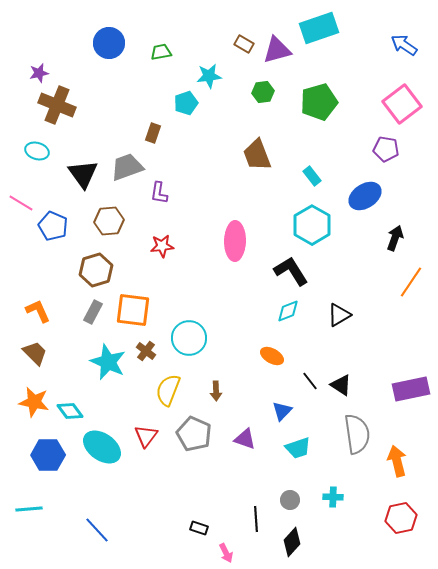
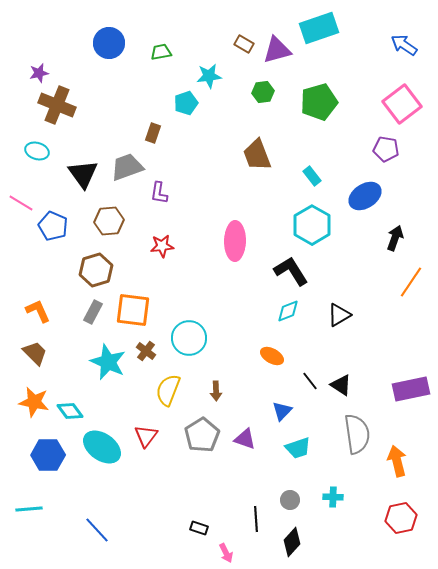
gray pentagon at (194, 434): moved 8 px right, 1 px down; rotated 16 degrees clockwise
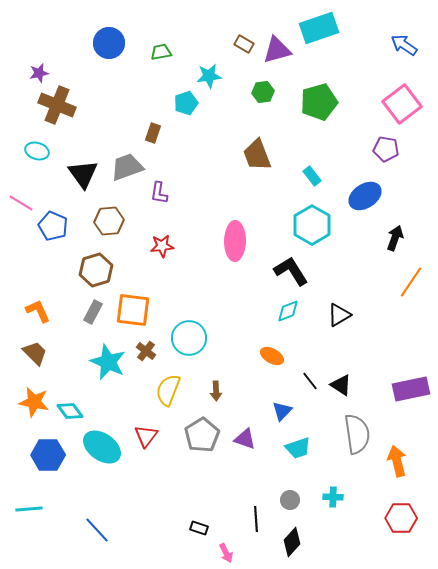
red hexagon at (401, 518): rotated 12 degrees clockwise
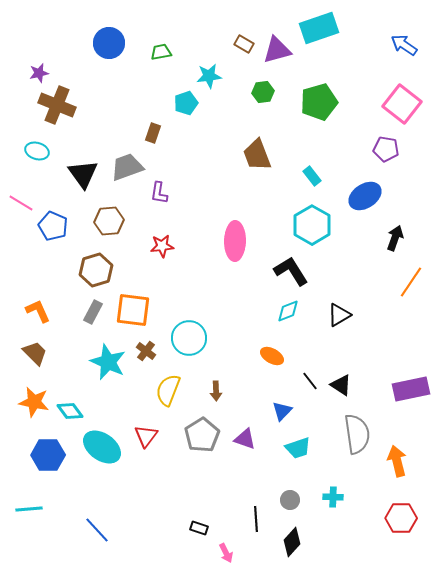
pink square at (402, 104): rotated 15 degrees counterclockwise
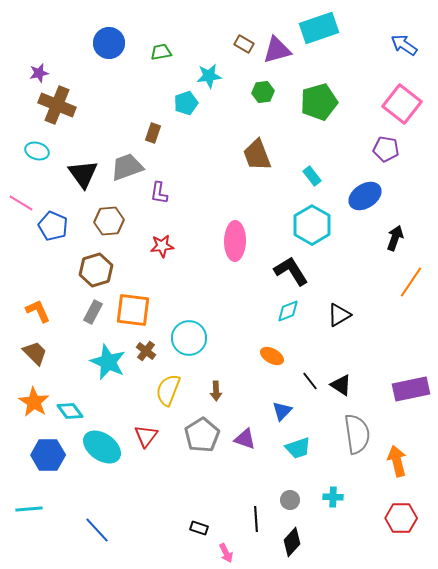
orange star at (34, 402): rotated 20 degrees clockwise
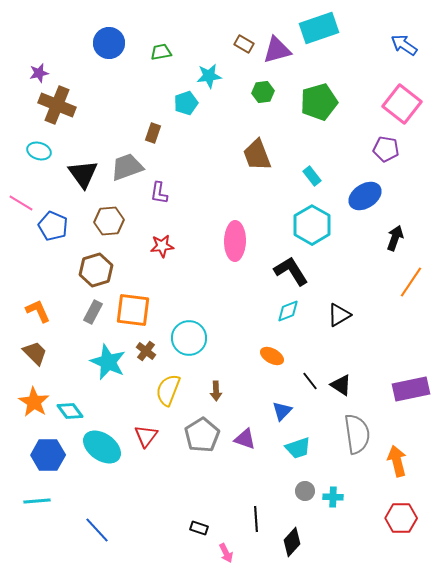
cyan ellipse at (37, 151): moved 2 px right
gray circle at (290, 500): moved 15 px right, 9 px up
cyan line at (29, 509): moved 8 px right, 8 px up
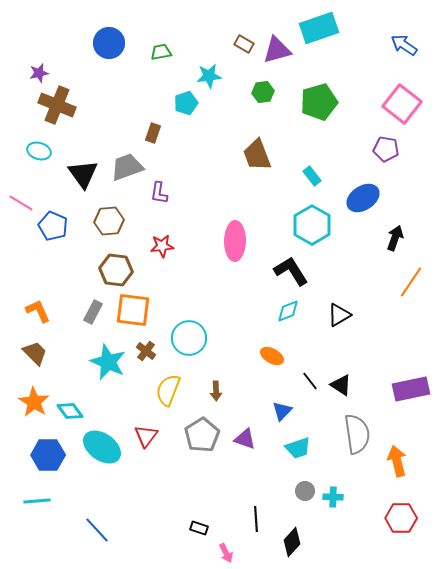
blue ellipse at (365, 196): moved 2 px left, 2 px down
brown hexagon at (96, 270): moved 20 px right; rotated 24 degrees clockwise
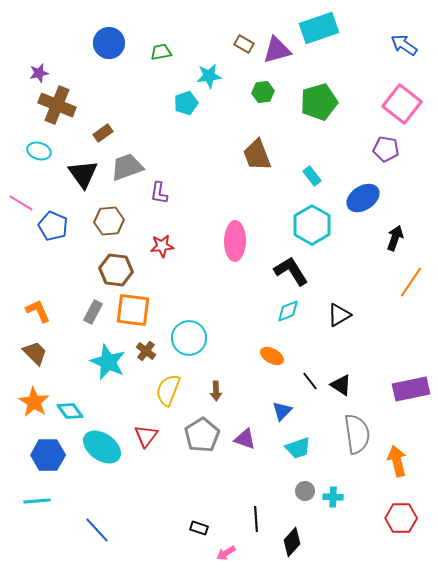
brown rectangle at (153, 133): moved 50 px left; rotated 36 degrees clockwise
pink arrow at (226, 553): rotated 84 degrees clockwise
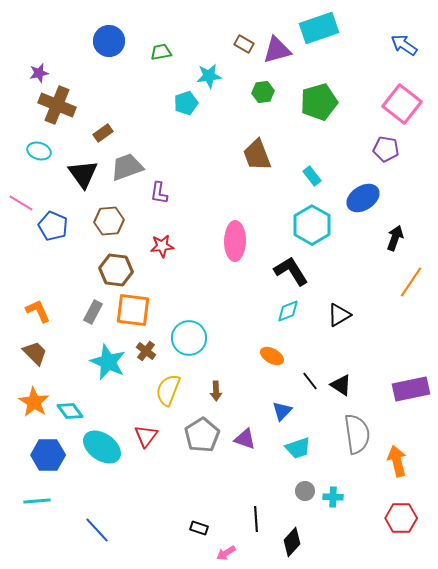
blue circle at (109, 43): moved 2 px up
